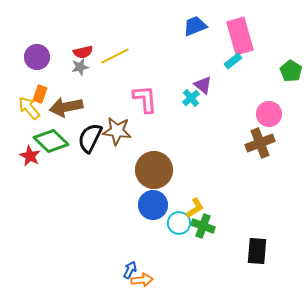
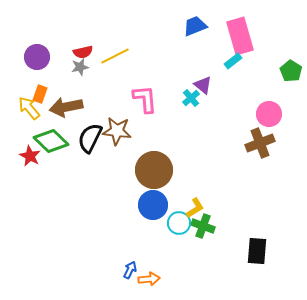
orange arrow: moved 7 px right, 1 px up
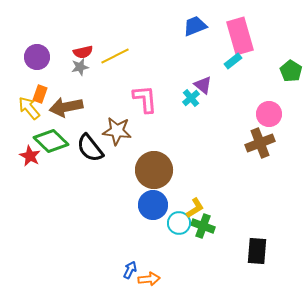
black semicircle: moved 10 px down; rotated 64 degrees counterclockwise
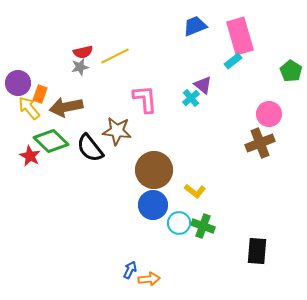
purple circle: moved 19 px left, 26 px down
yellow L-shape: moved 17 px up; rotated 70 degrees clockwise
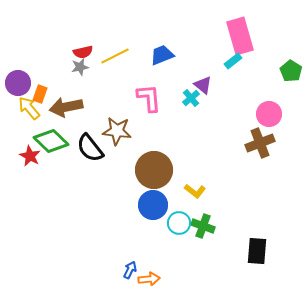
blue trapezoid: moved 33 px left, 29 px down
pink L-shape: moved 4 px right, 1 px up
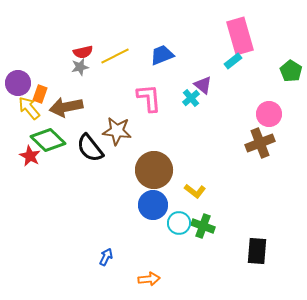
green diamond: moved 3 px left, 1 px up
blue arrow: moved 24 px left, 13 px up
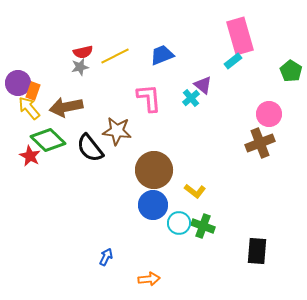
orange rectangle: moved 7 px left, 3 px up
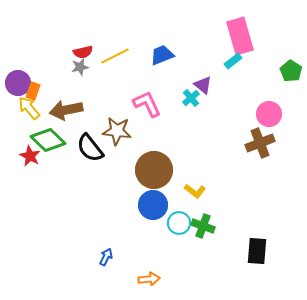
pink L-shape: moved 2 px left, 6 px down; rotated 20 degrees counterclockwise
brown arrow: moved 3 px down
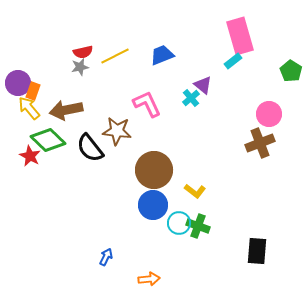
green cross: moved 5 px left
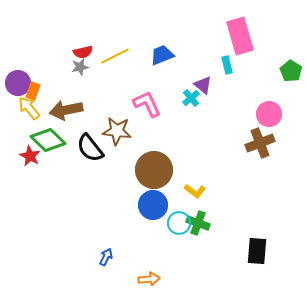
cyan rectangle: moved 6 px left, 4 px down; rotated 66 degrees counterclockwise
green cross: moved 3 px up
